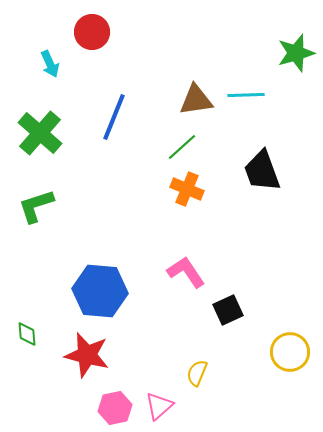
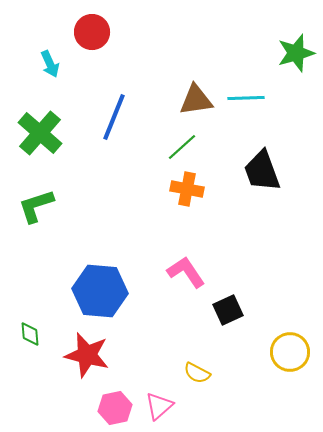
cyan line: moved 3 px down
orange cross: rotated 12 degrees counterclockwise
green diamond: moved 3 px right
yellow semicircle: rotated 84 degrees counterclockwise
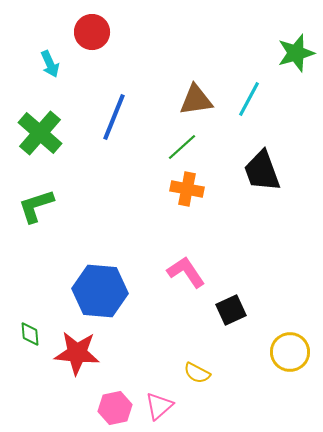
cyan line: moved 3 px right, 1 px down; rotated 60 degrees counterclockwise
black square: moved 3 px right
red star: moved 10 px left, 2 px up; rotated 9 degrees counterclockwise
